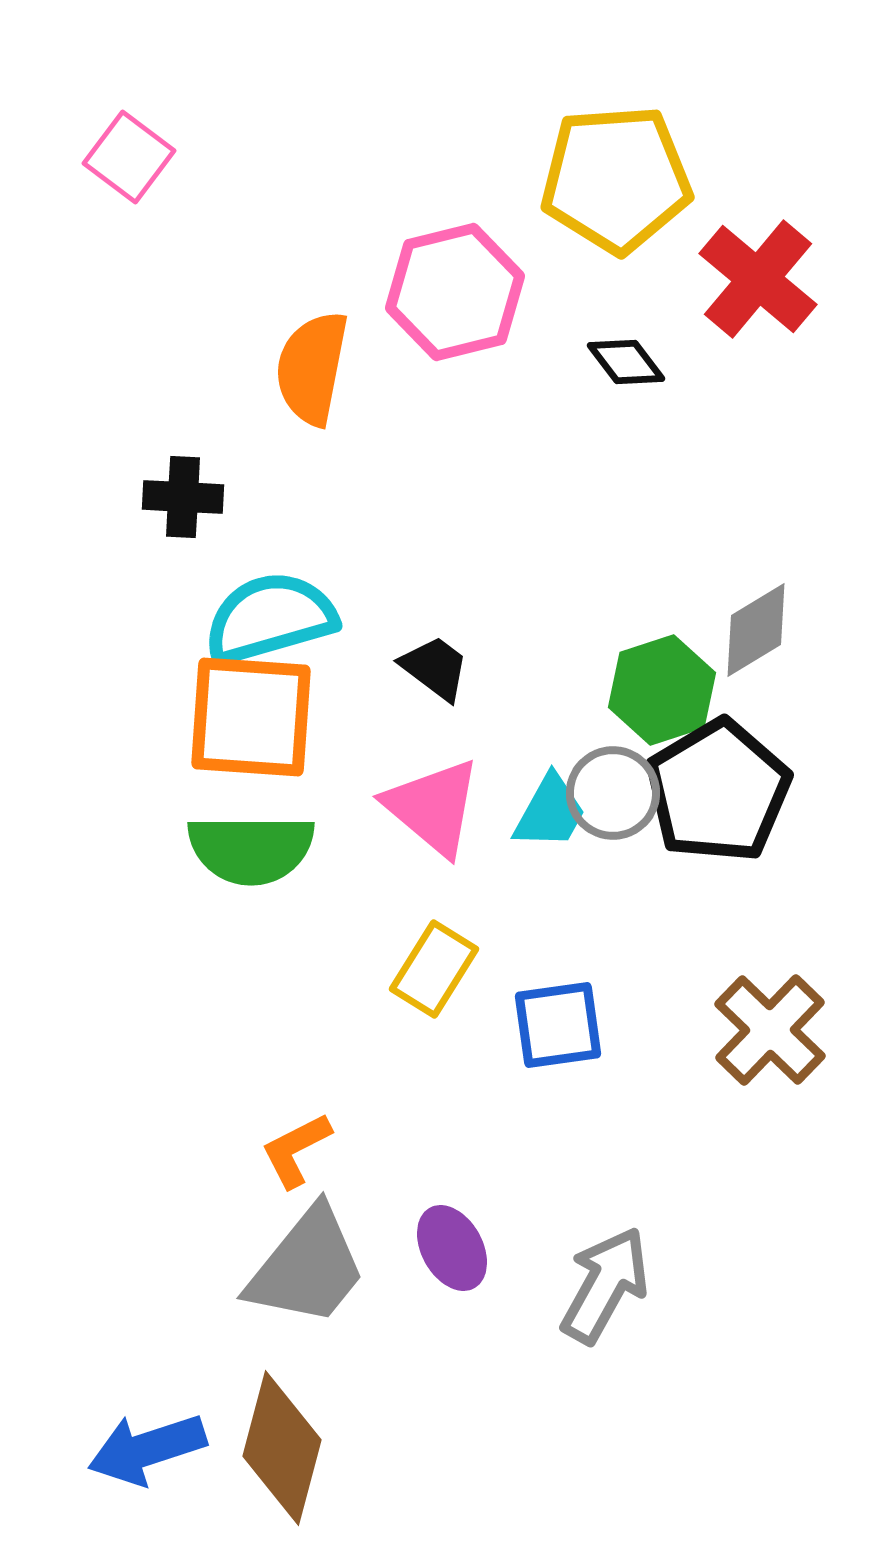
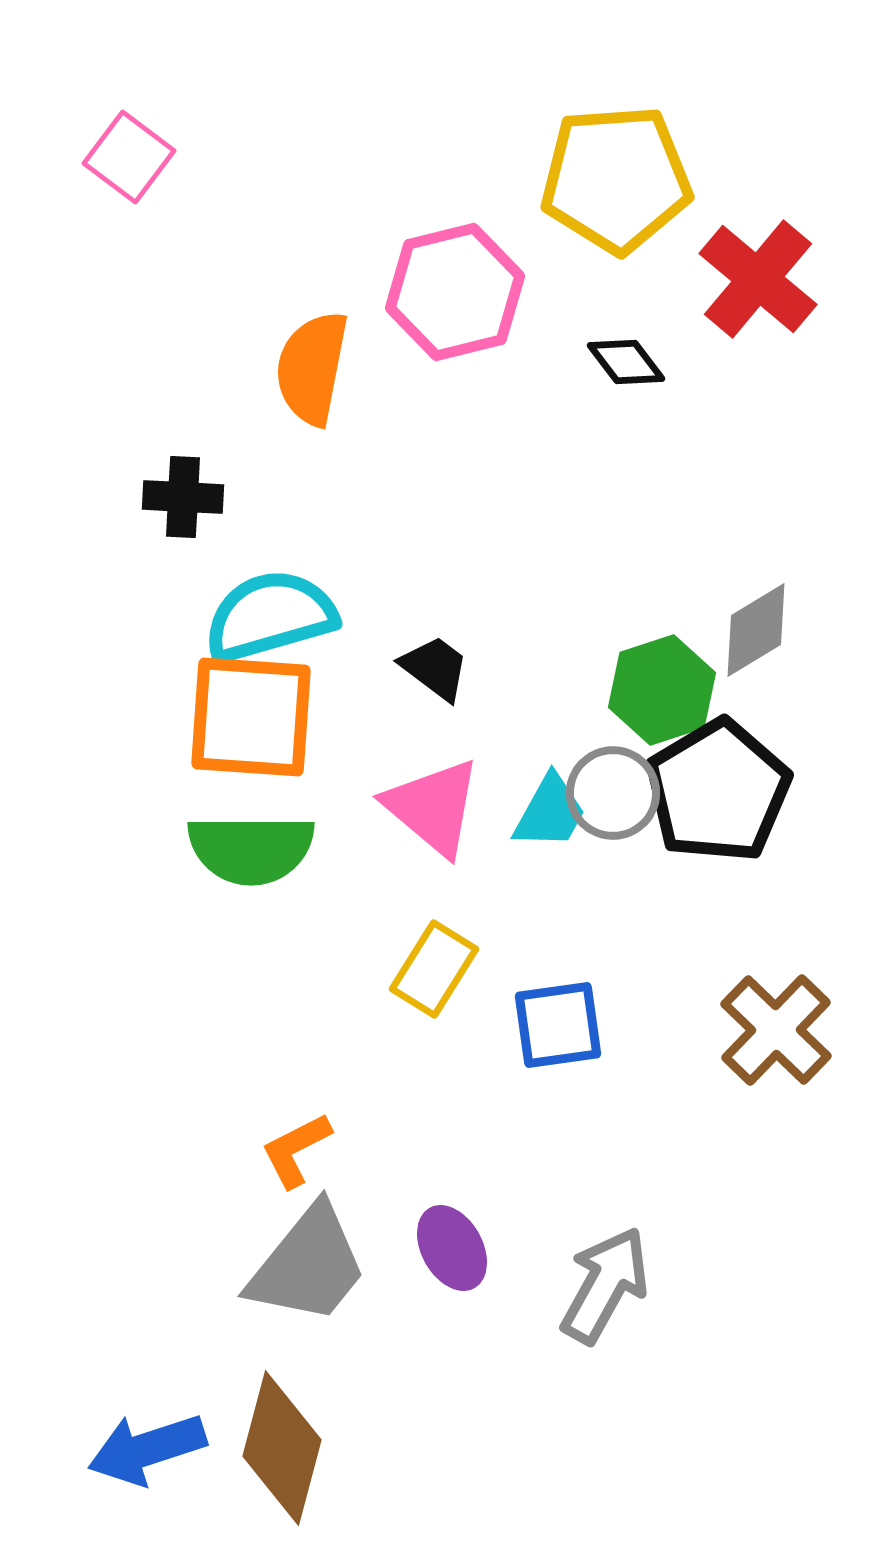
cyan semicircle: moved 2 px up
brown cross: moved 6 px right
gray trapezoid: moved 1 px right, 2 px up
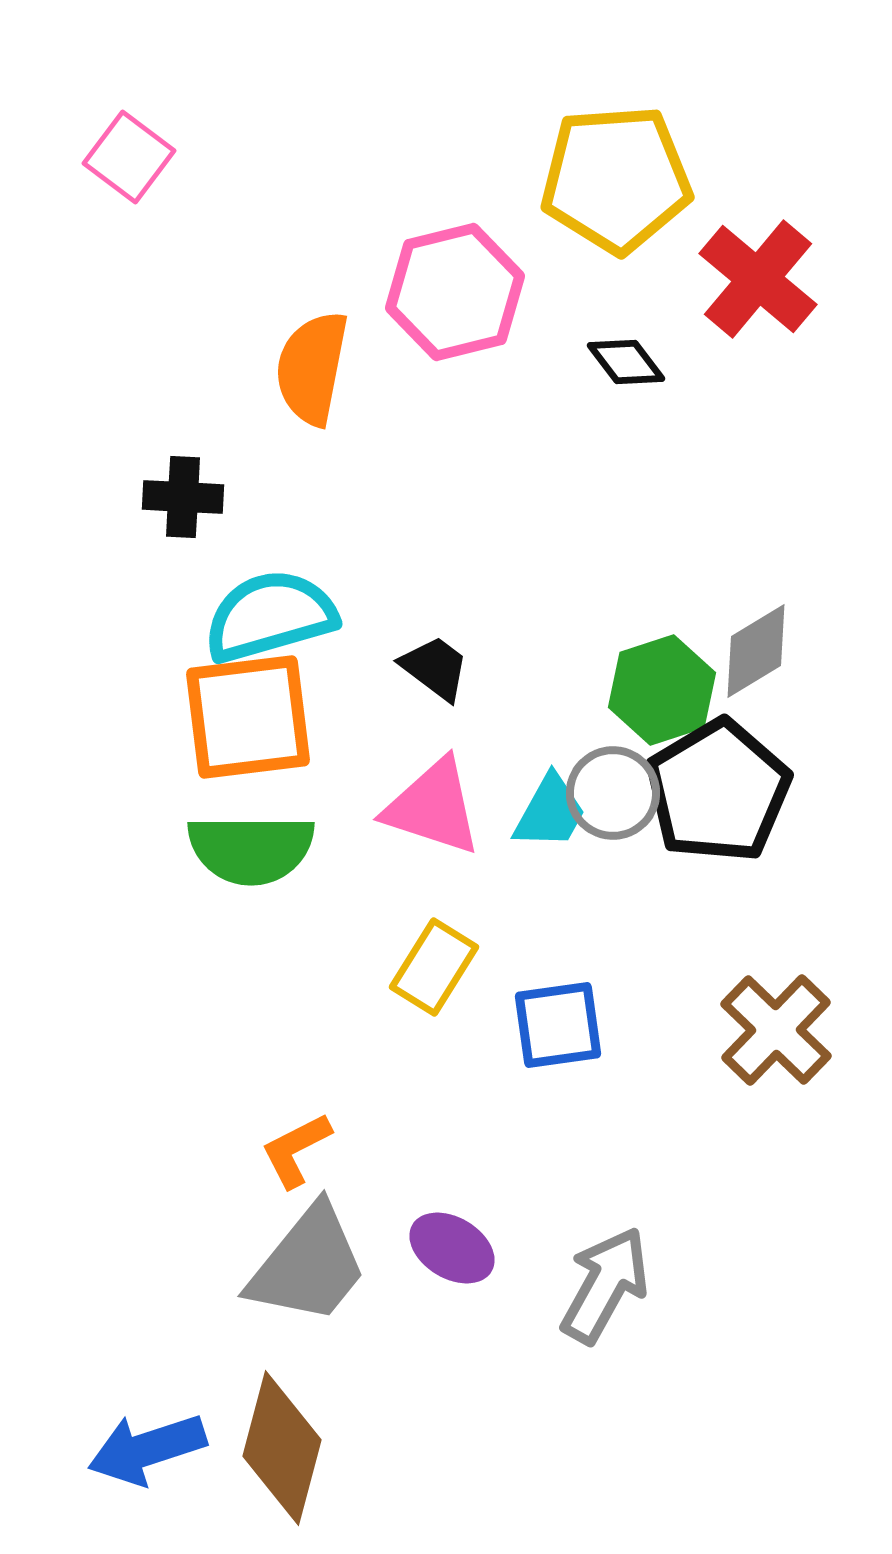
gray diamond: moved 21 px down
orange square: moved 3 px left; rotated 11 degrees counterclockwise
pink triangle: rotated 22 degrees counterclockwise
yellow rectangle: moved 2 px up
purple ellipse: rotated 30 degrees counterclockwise
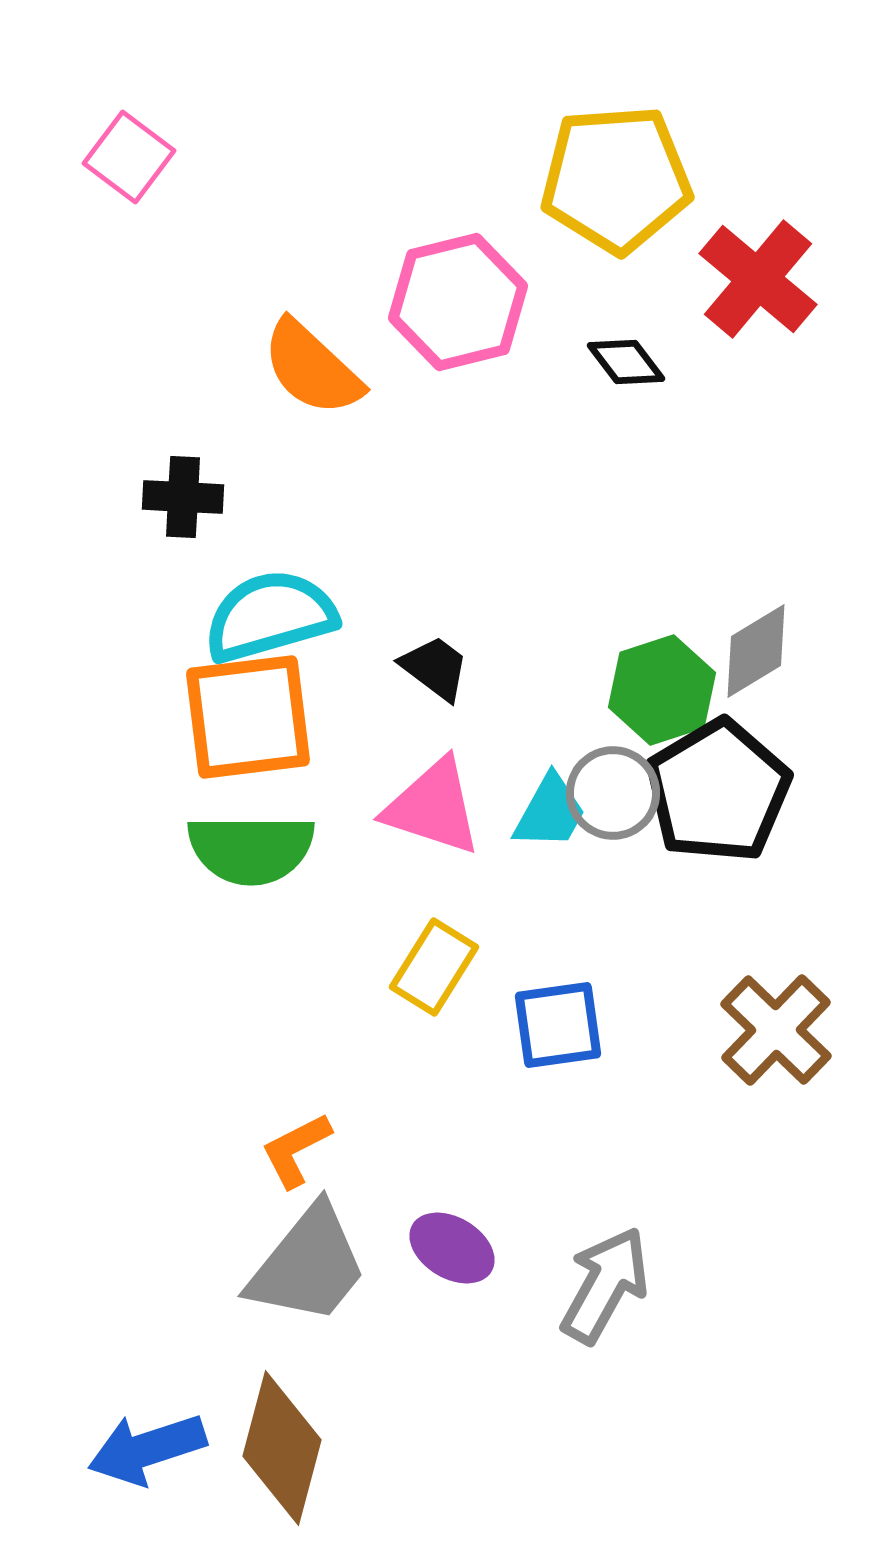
pink hexagon: moved 3 px right, 10 px down
orange semicircle: rotated 58 degrees counterclockwise
